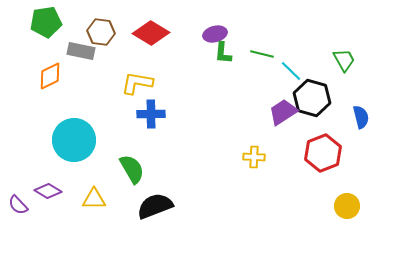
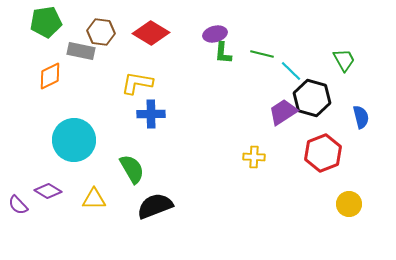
yellow circle: moved 2 px right, 2 px up
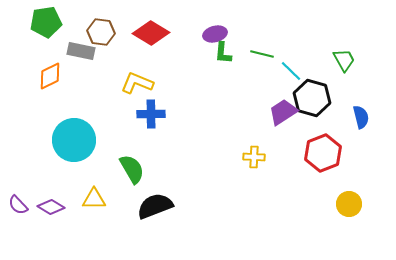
yellow L-shape: rotated 12 degrees clockwise
purple diamond: moved 3 px right, 16 px down
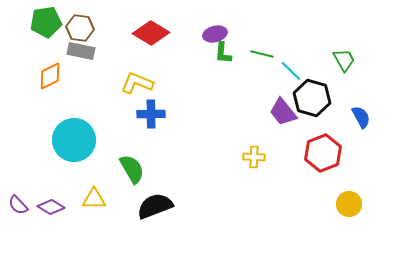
brown hexagon: moved 21 px left, 4 px up
purple trapezoid: rotated 96 degrees counterclockwise
blue semicircle: rotated 15 degrees counterclockwise
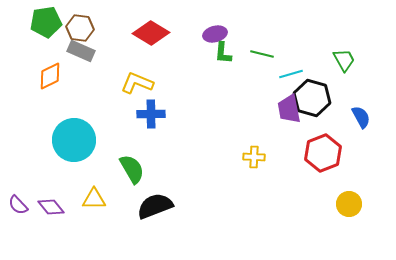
gray rectangle: rotated 12 degrees clockwise
cyan line: moved 3 px down; rotated 60 degrees counterclockwise
purple trapezoid: moved 6 px right, 3 px up; rotated 28 degrees clockwise
purple diamond: rotated 20 degrees clockwise
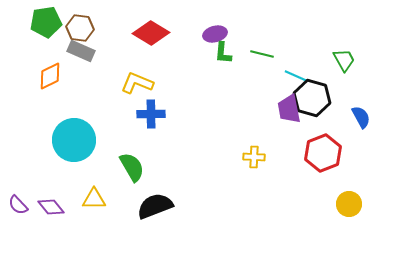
cyan line: moved 5 px right, 2 px down; rotated 40 degrees clockwise
green semicircle: moved 2 px up
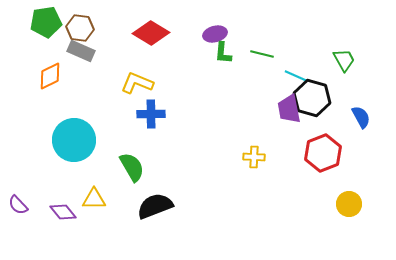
purple diamond: moved 12 px right, 5 px down
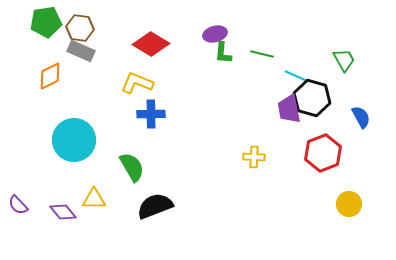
red diamond: moved 11 px down
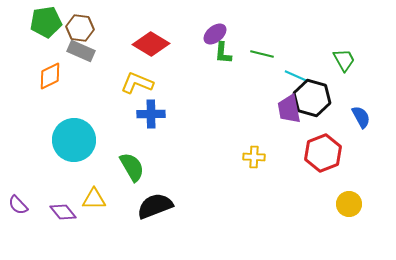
purple ellipse: rotated 25 degrees counterclockwise
